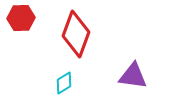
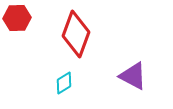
red hexagon: moved 4 px left
purple triangle: rotated 20 degrees clockwise
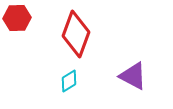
cyan diamond: moved 5 px right, 2 px up
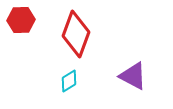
red hexagon: moved 4 px right, 2 px down
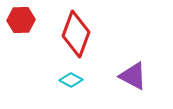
cyan diamond: moved 2 px right, 1 px up; rotated 60 degrees clockwise
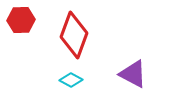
red diamond: moved 2 px left, 1 px down
purple triangle: moved 2 px up
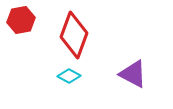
red hexagon: rotated 8 degrees counterclockwise
cyan diamond: moved 2 px left, 4 px up
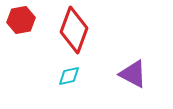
red diamond: moved 5 px up
cyan diamond: rotated 40 degrees counterclockwise
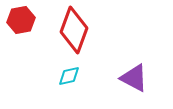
purple triangle: moved 1 px right, 4 px down
